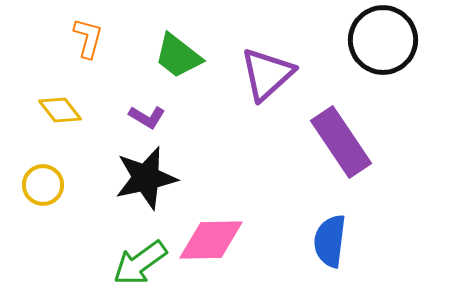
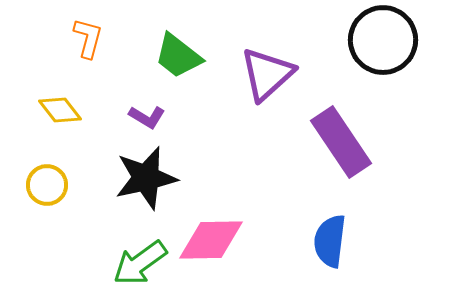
yellow circle: moved 4 px right
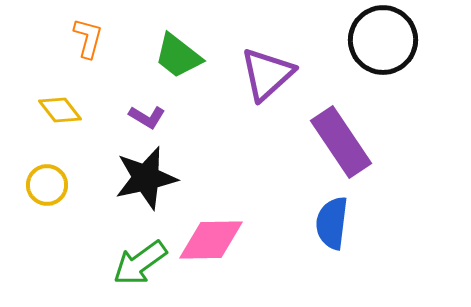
blue semicircle: moved 2 px right, 18 px up
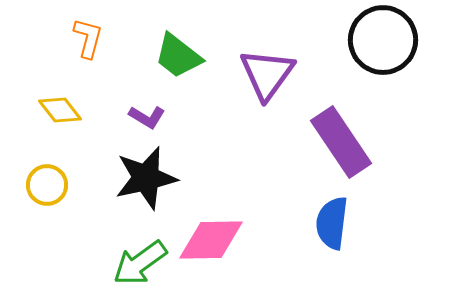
purple triangle: rotated 12 degrees counterclockwise
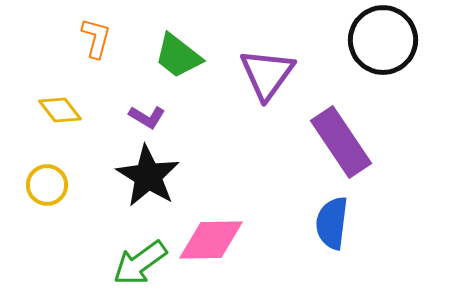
orange L-shape: moved 8 px right
black star: moved 2 px right, 2 px up; rotated 28 degrees counterclockwise
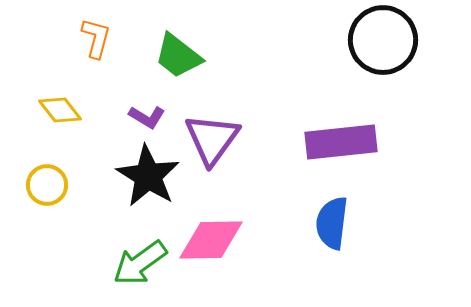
purple triangle: moved 55 px left, 65 px down
purple rectangle: rotated 62 degrees counterclockwise
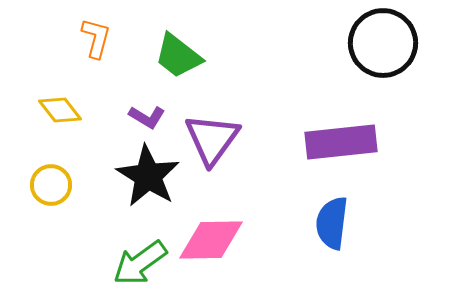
black circle: moved 3 px down
yellow circle: moved 4 px right
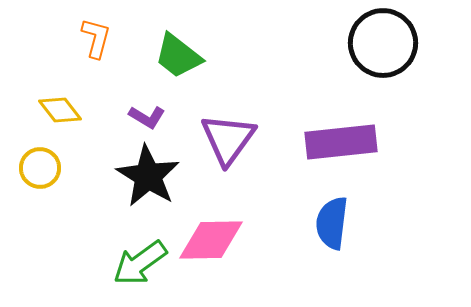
purple triangle: moved 16 px right
yellow circle: moved 11 px left, 17 px up
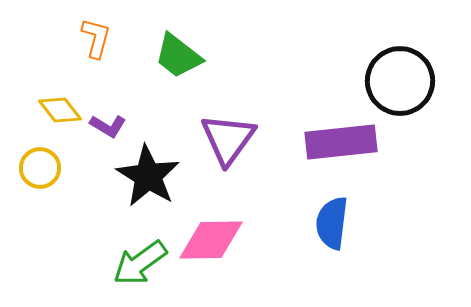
black circle: moved 17 px right, 38 px down
purple L-shape: moved 39 px left, 9 px down
